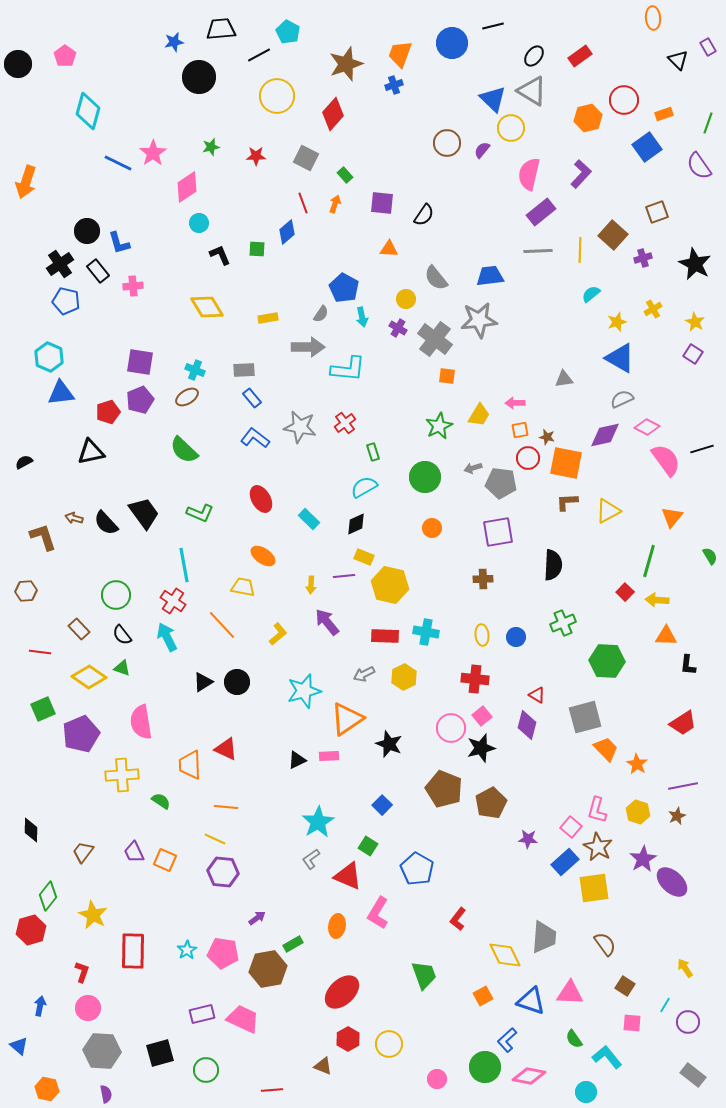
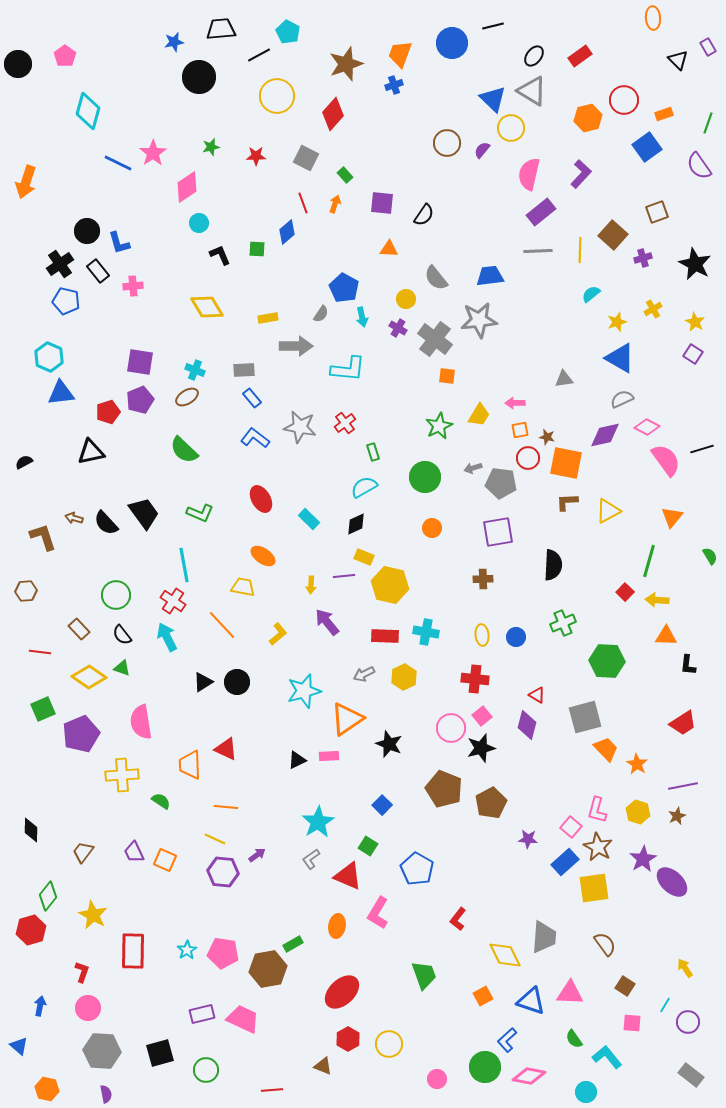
gray arrow at (308, 347): moved 12 px left, 1 px up
purple arrow at (257, 918): moved 63 px up
gray rectangle at (693, 1075): moved 2 px left
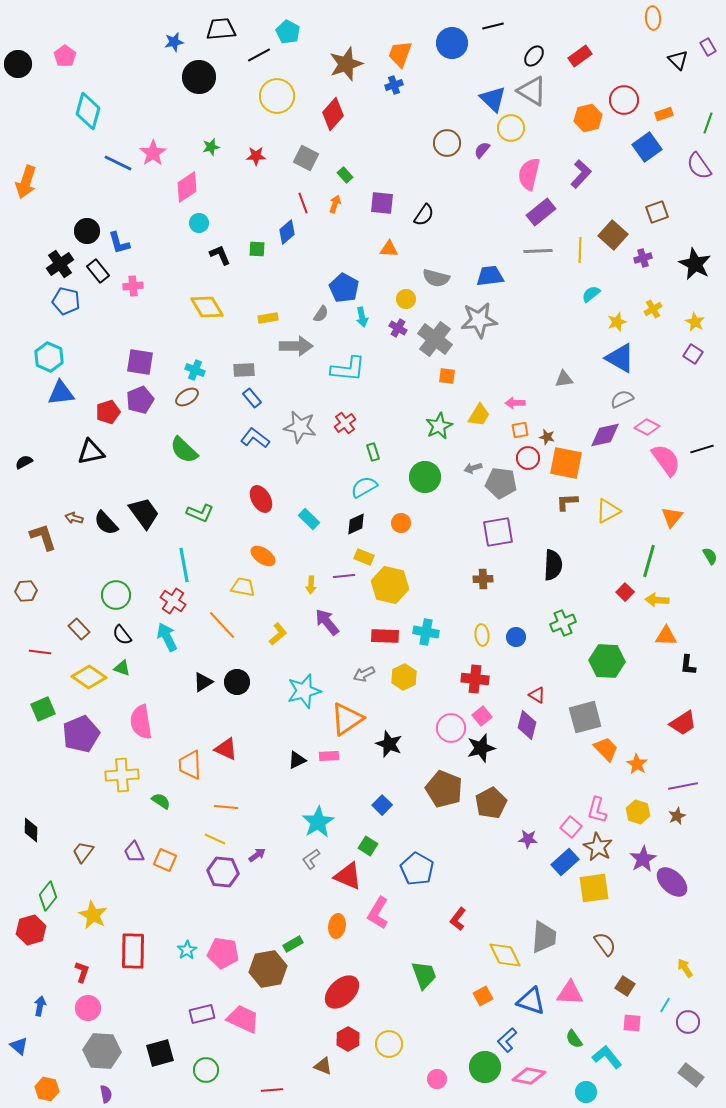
gray semicircle at (436, 278): rotated 36 degrees counterclockwise
orange circle at (432, 528): moved 31 px left, 5 px up
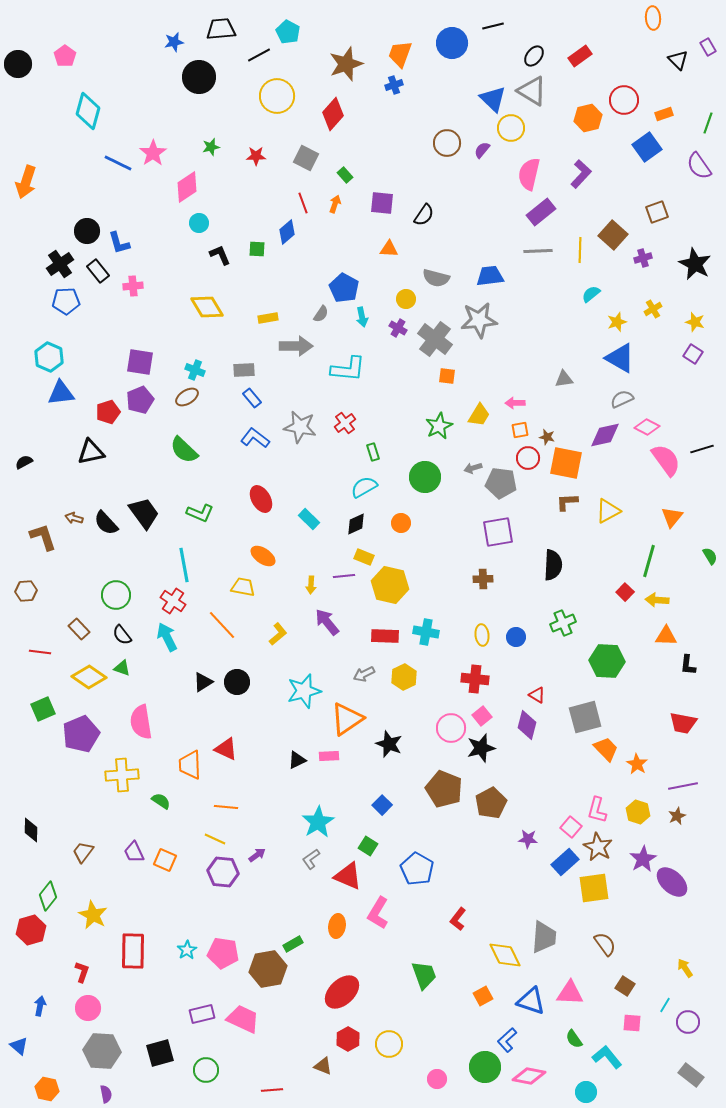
blue pentagon at (66, 301): rotated 16 degrees counterclockwise
yellow star at (695, 322): rotated 12 degrees counterclockwise
red trapezoid at (683, 723): rotated 44 degrees clockwise
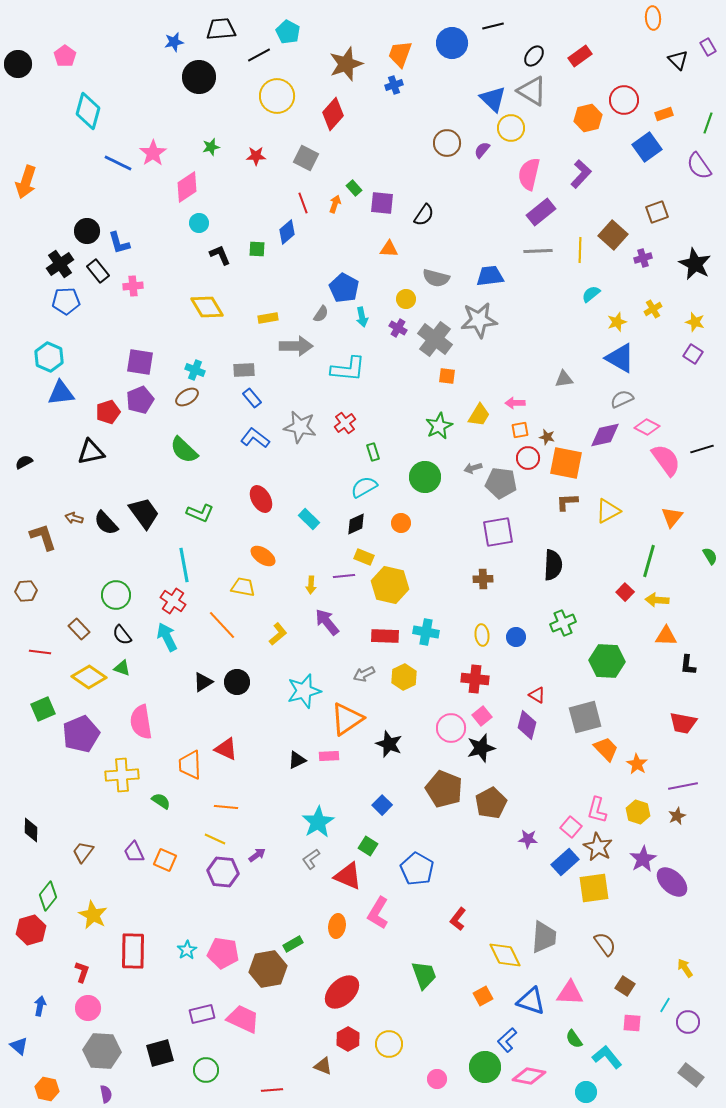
green rectangle at (345, 175): moved 9 px right, 13 px down
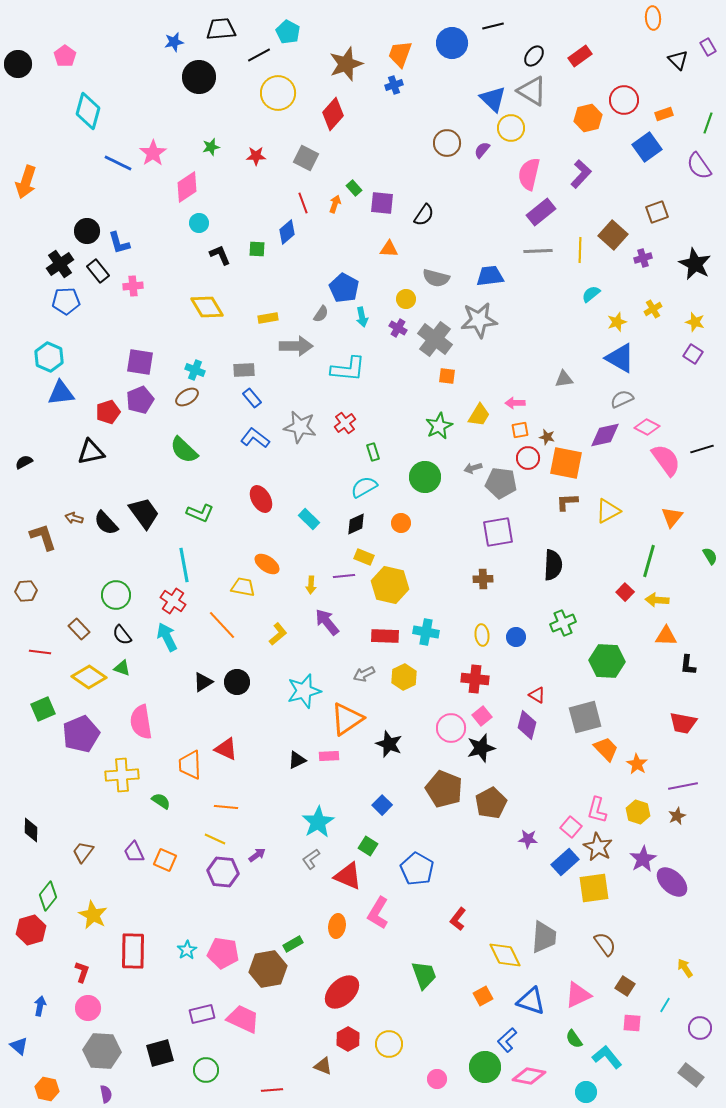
yellow circle at (277, 96): moved 1 px right, 3 px up
orange ellipse at (263, 556): moved 4 px right, 8 px down
pink triangle at (570, 993): moved 8 px right, 2 px down; rotated 28 degrees counterclockwise
purple circle at (688, 1022): moved 12 px right, 6 px down
